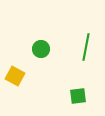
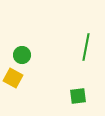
green circle: moved 19 px left, 6 px down
yellow square: moved 2 px left, 2 px down
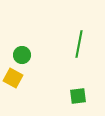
green line: moved 7 px left, 3 px up
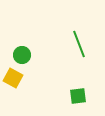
green line: rotated 32 degrees counterclockwise
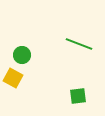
green line: rotated 48 degrees counterclockwise
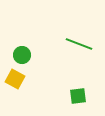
yellow square: moved 2 px right, 1 px down
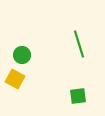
green line: rotated 52 degrees clockwise
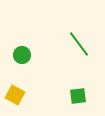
green line: rotated 20 degrees counterclockwise
yellow square: moved 16 px down
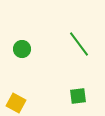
green circle: moved 6 px up
yellow square: moved 1 px right, 8 px down
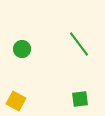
green square: moved 2 px right, 3 px down
yellow square: moved 2 px up
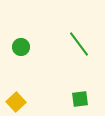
green circle: moved 1 px left, 2 px up
yellow square: moved 1 px down; rotated 18 degrees clockwise
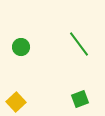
green square: rotated 12 degrees counterclockwise
